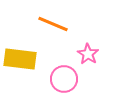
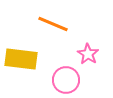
yellow rectangle: moved 1 px right
pink circle: moved 2 px right, 1 px down
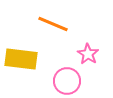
pink circle: moved 1 px right, 1 px down
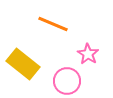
yellow rectangle: moved 2 px right, 5 px down; rotated 32 degrees clockwise
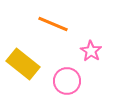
pink star: moved 3 px right, 3 px up
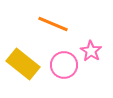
pink circle: moved 3 px left, 16 px up
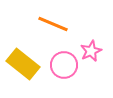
pink star: rotated 15 degrees clockwise
